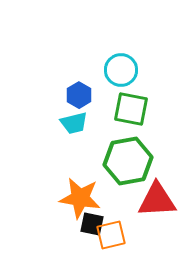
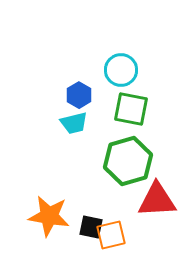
green hexagon: rotated 6 degrees counterclockwise
orange star: moved 31 px left, 18 px down
black square: moved 1 px left, 3 px down
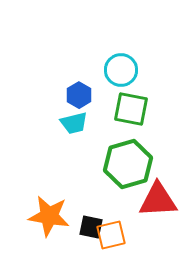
green hexagon: moved 3 px down
red triangle: moved 1 px right
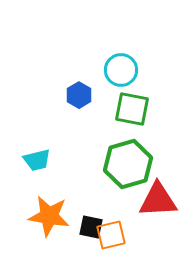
green square: moved 1 px right
cyan trapezoid: moved 37 px left, 37 px down
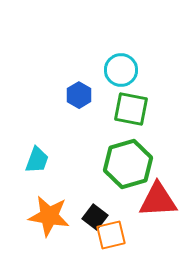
green square: moved 1 px left
cyan trapezoid: rotated 56 degrees counterclockwise
black square: moved 4 px right, 10 px up; rotated 25 degrees clockwise
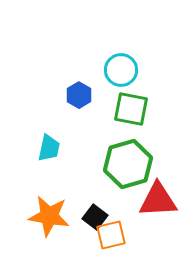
cyan trapezoid: moved 12 px right, 12 px up; rotated 8 degrees counterclockwise
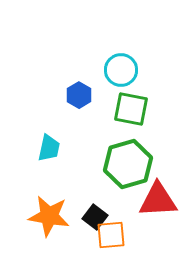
orange square: rotated 8 degrees clockwise
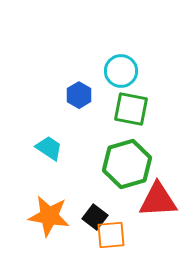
cyan circle: moved 1 px down
cyan trapezoid: rotated 68 degrees counterclockwise
green hexagon: moved 1 px left
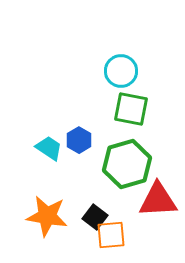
blue hexagon: moved 45 px down
orange star: moved 2 px left
